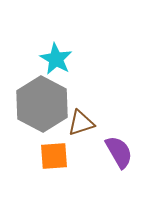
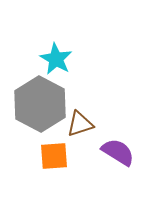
gray hexagon: moved 2 px left
brown triangle: moved 1 px left, 1 px down
purple semicircle: moved 1 px left; rotated 28 degrees counterclockwise
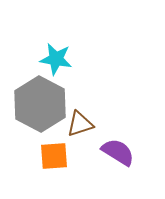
cyan star: rotated 20 degrees counterclockwise
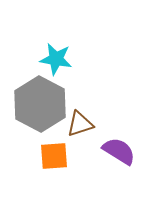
purple semicircle: moved 1 px right, 1 px up
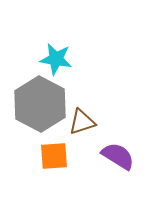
brown triangle: moved 2 px right, 2 px up
purple semicircle: moved 1 px left, 5 px down
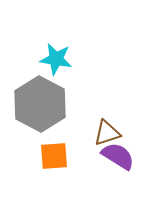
brown triangle: moved 25 px right, 11 px down
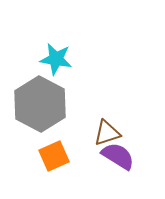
orange square: rotated 20 degrees counterclockwise
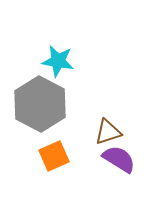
cyan star: moved 2 px right, 2 px down
brown triangle: moved 1 px right, 1 px up
purple semicircle: moved 1 px right, 3 px down
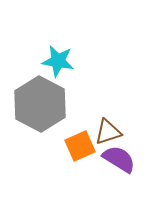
orange square: moved 26 px right, 10 px up
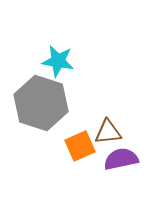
gray hexagon: moved 1 px right, 1 px up; rotated 10 degrees counterclockwise
brown triangle: rotated 12 degrees clockwise
purple semicircle: moved 2 px right; rotated 44 degrees counterclockwise
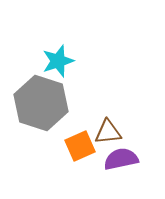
cyan star: rotated 28 degrees counterclockwise
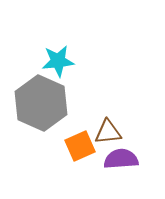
cyan star: rotated 12 degrees clockwise
gray hexagon: rotated 6 degrees clockwise
purple semicircle: rotated 8 degrees clockwise
